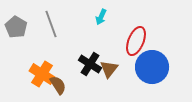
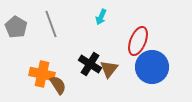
red ellipse: moved 2 px right
orange cross: rotated 20 degrees counterclockwise
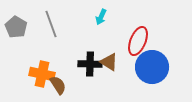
black cross: rotated 30 degrees counterclockwise
brown triangle: moved 7 px up; rotated 36 degrees counterclockwise
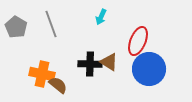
blue circle: moved 3 px left, 2 px down
brown semicircle: rotated 18 degrees counterclockwise
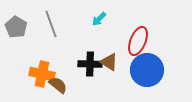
cyan arrow: moved 2 px left, 2 px down; rotated 21 degrees clockwise
blue circle: moved 2 px left, 1 px down
